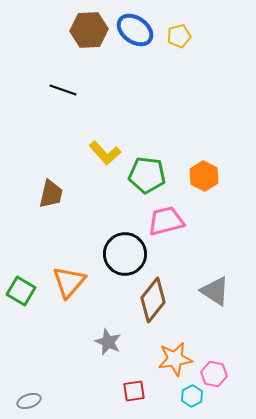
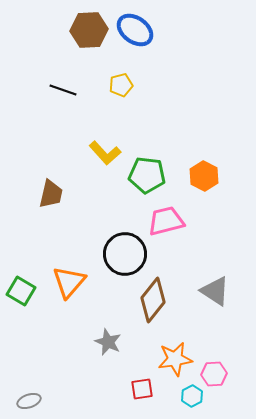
yellow pentagon: moved 58 px left, 49 px down
pink hexagon: rotated 15 degrees counterclockwise
red square: moved 8 px right, 2 px up
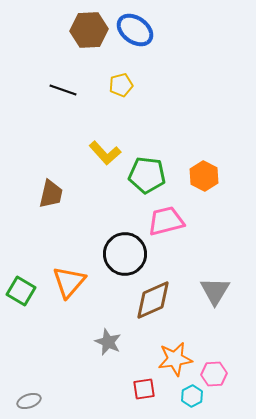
gray triangle: rotated 28 degrees clockwise
brown diamond: rotated 27 degrees clockwise
red square: moved 2 px right
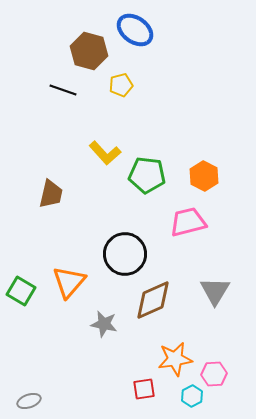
brown hexagon: moved 21 px down; rotated 18 degrees clockwise
pink trapezoid: moved 22 px right, 1 px down
gray star: moved 4 px left, 18 px up; rotated 12 degrees counterclockwise
